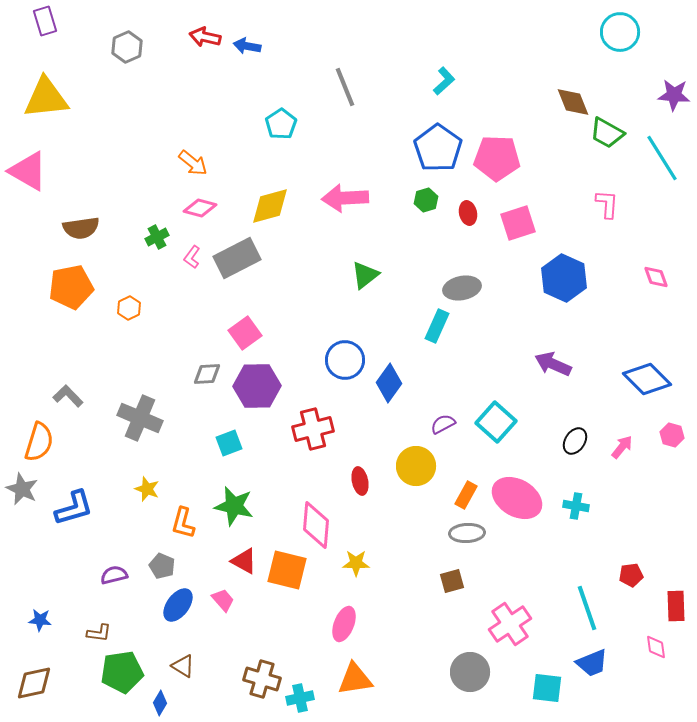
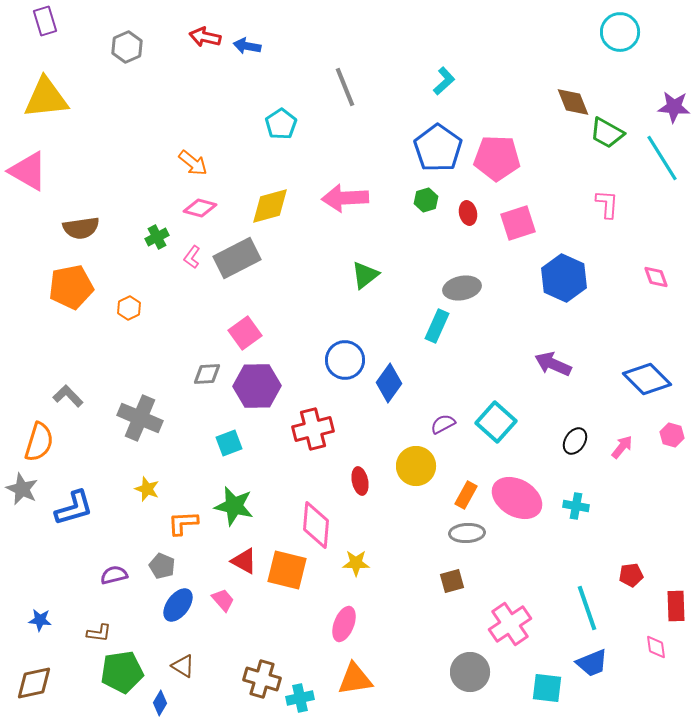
purple star at (674, 95): moved 12 px down
orange L-shape at (183, 523): rotated 72 degrees clockwise
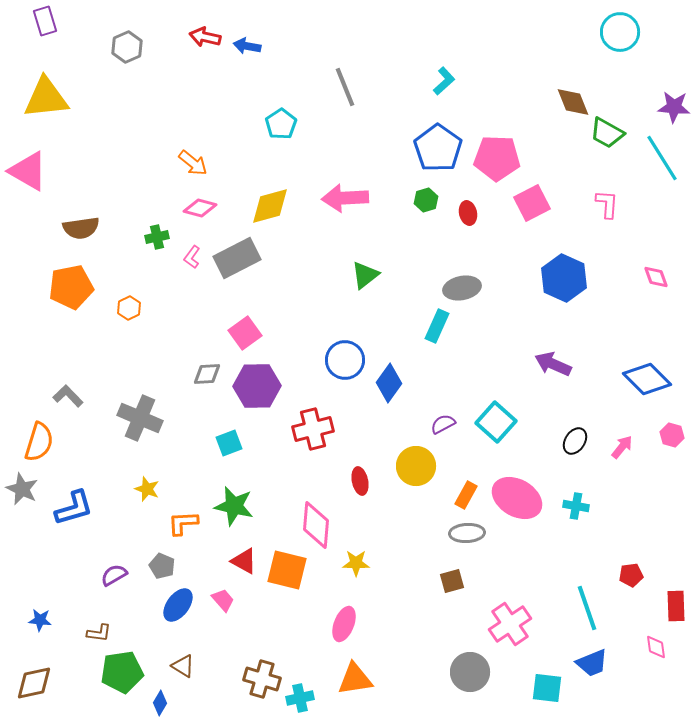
pink square at (518, 223): moved 14 px right, 20 px up; rotated 9 degrees counterclockwise
green cross at (157, 237): rotated 15 degrees clockwise
purple semicircle at (114, 575): rotated 16 degrees counterclockwise
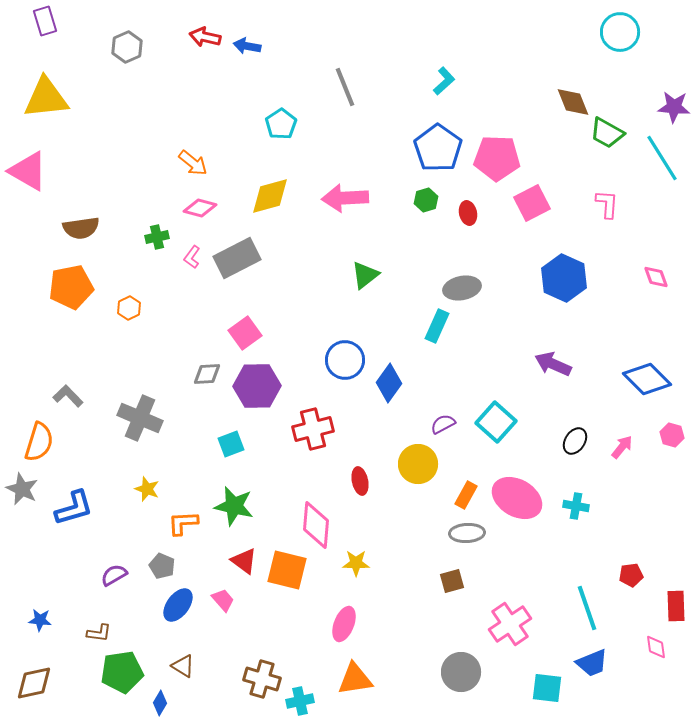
yellow diamond at (270, 206): moved 10 px up
cyan square at (229, 443): moved 2 px right, 1 px down
yellow circle at (416, 466): moved 2 px right, 2 px up
red triangle at (244, 561): rotated 8 degrees clockwise
gray circle at (470, 672): moved 9 px left
cyan cross at (300, 698): moved 3 px down
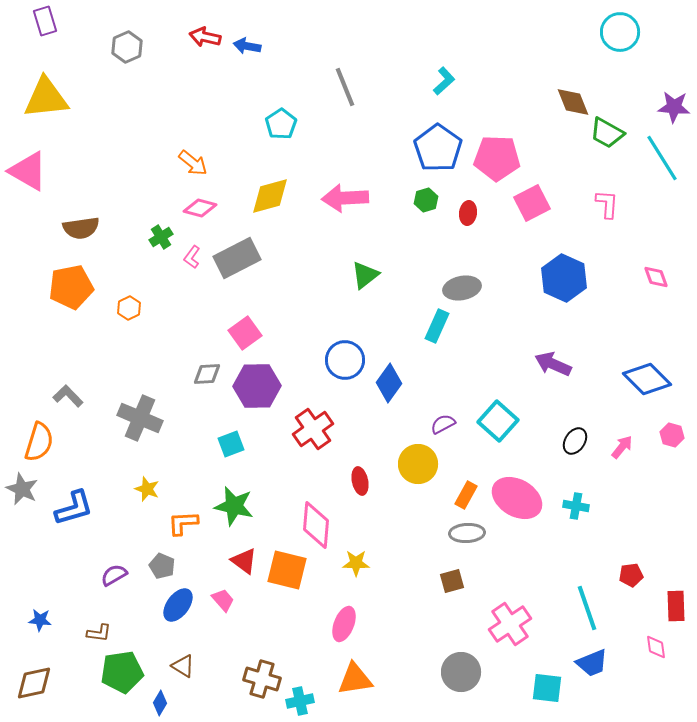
red ellipse at (468, 213): rotated 20 degrees clockwise
green cross at (157, 237): moved 4 px right; rotated 20 degrees counterclockwise
cyan square at (496, 422): moved 2 px right, 1 px up
red cross at (313, 429): rotated 21 degrees counterclockwise
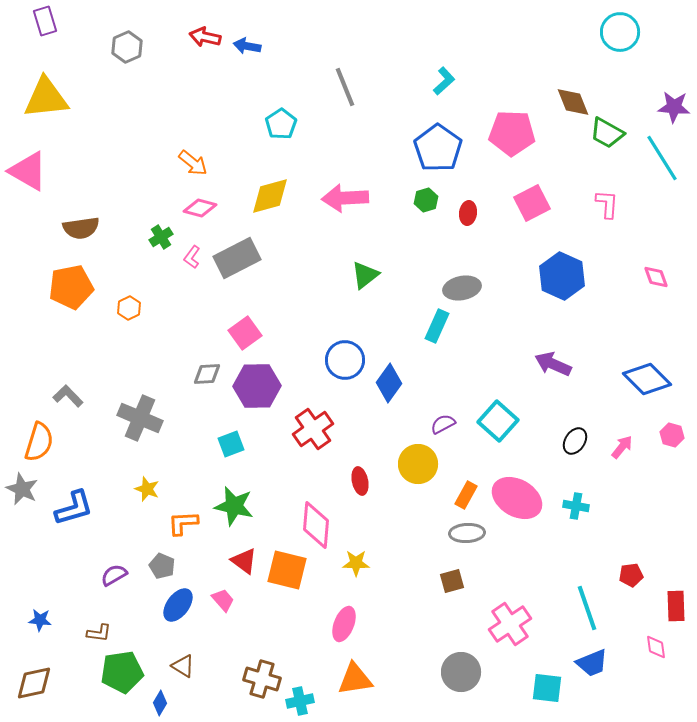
pink pentagon at (497, 158): moved 15 px right, 25 px up
blue hexagon at (564, 278): moved 2 px left, 2 px up
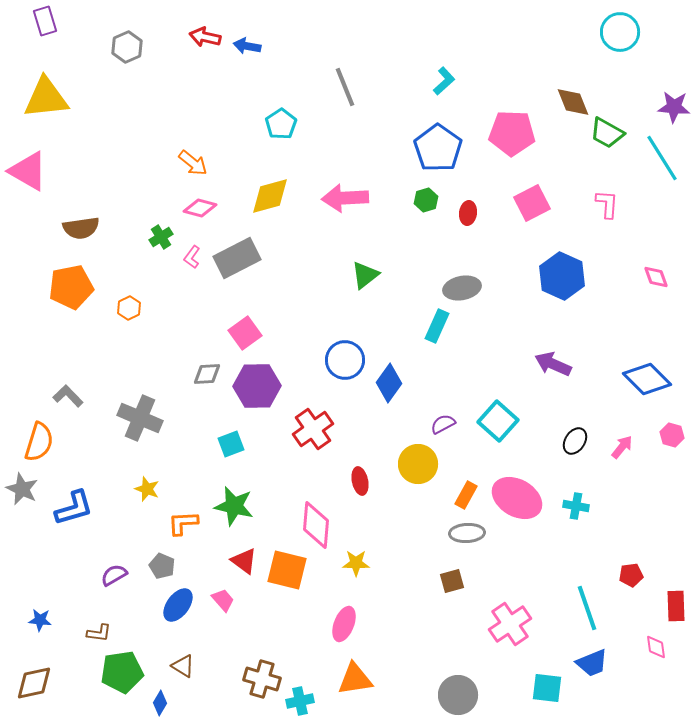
gray circle at (461, 672): moved 3 px left, 23 px down
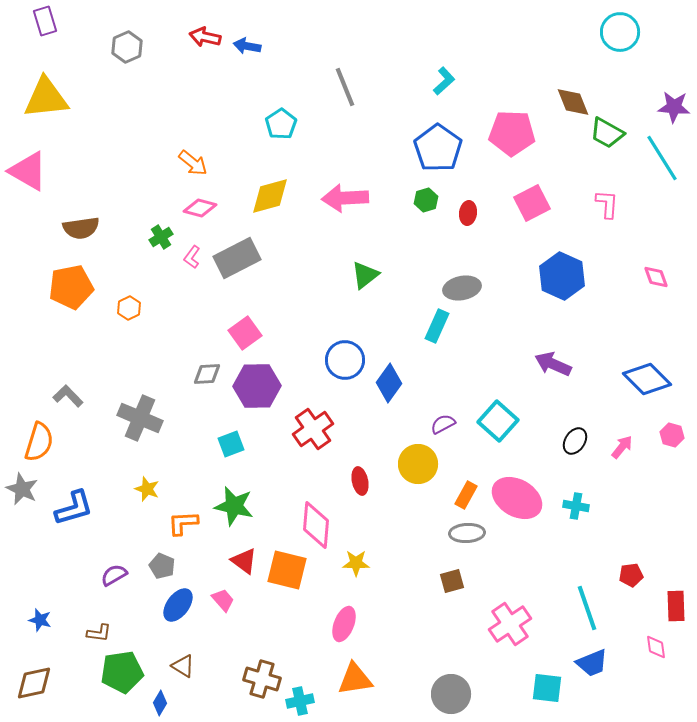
blue star at (40, 620): rotated 10 degrees clockwise
gray circle at (458, 695): moved 7 px left, 1 px up
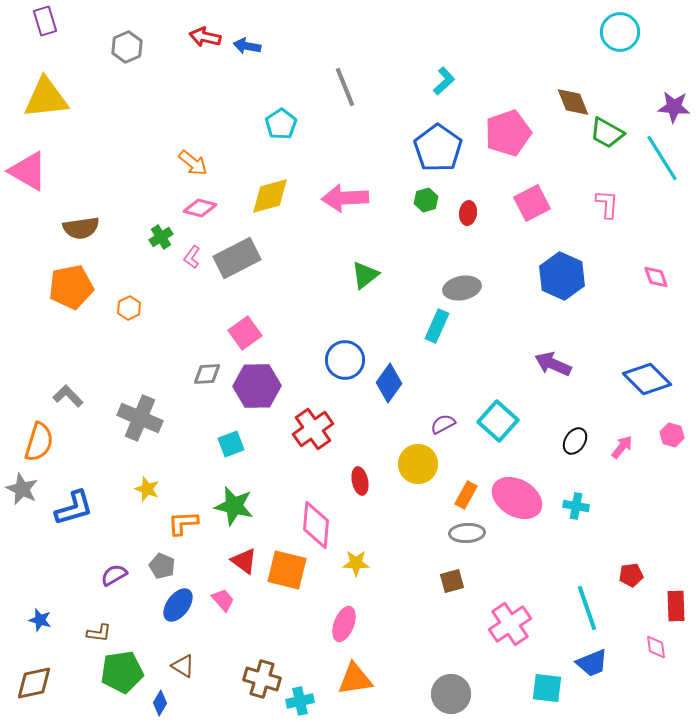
pink pentagon at (512, 133): moved 4 px left; rotated 21 degrees counterclockwise
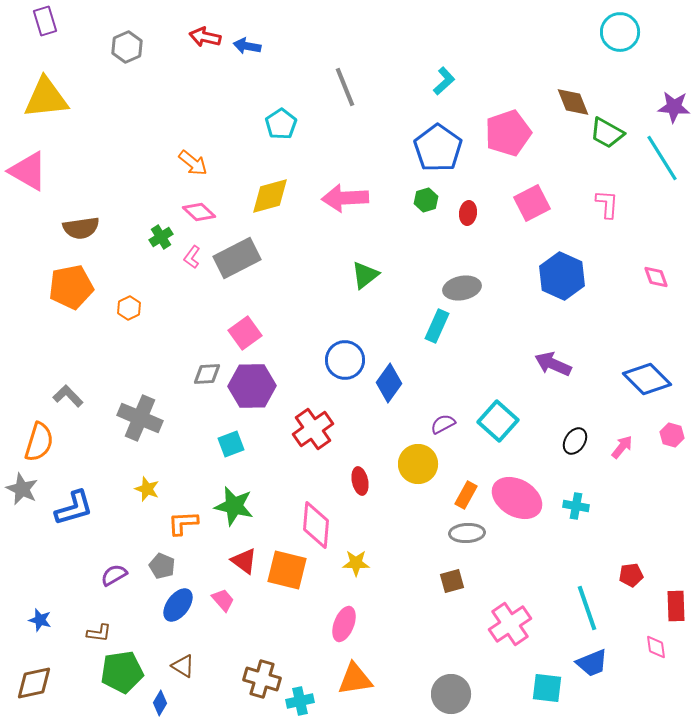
pink diamond at (200, 208): moved 1 px left, 4 px down; rotated 28 degrees clockwise
purple hexagon at (257, 386): moved 5 px left
